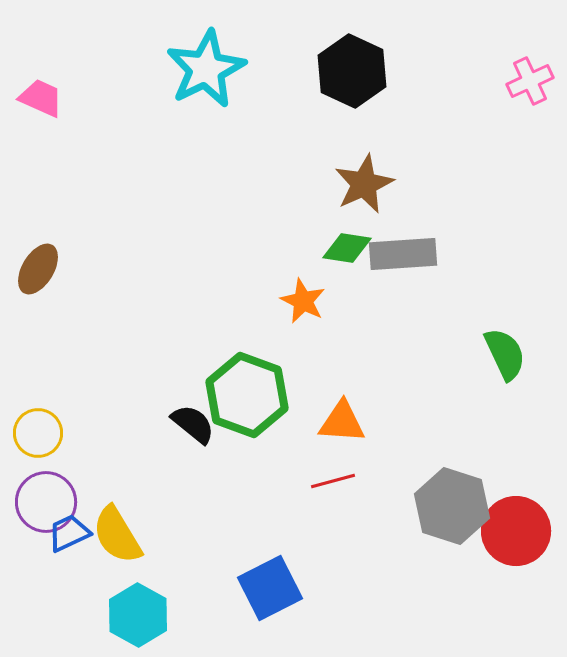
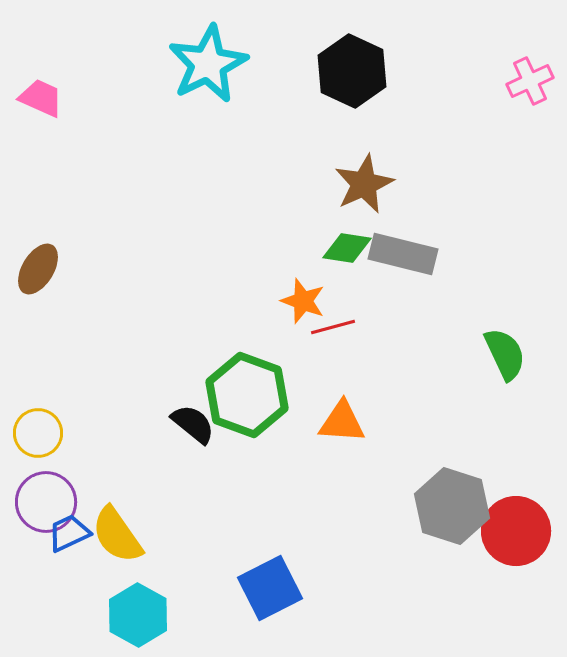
cyan star: moved 2 px right, 5 px up
gray rectangle: rotated 18 degrees clockwise
orange star: rotated 6 degrees counterclockwise
red line: moved 154 px up
yellow semicircle: rotated 4 degrees counterclockwise
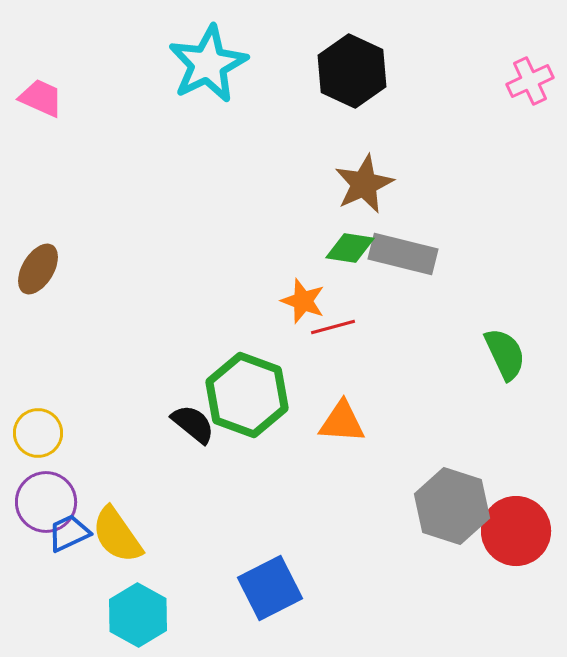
green diamond: moved 3 px right
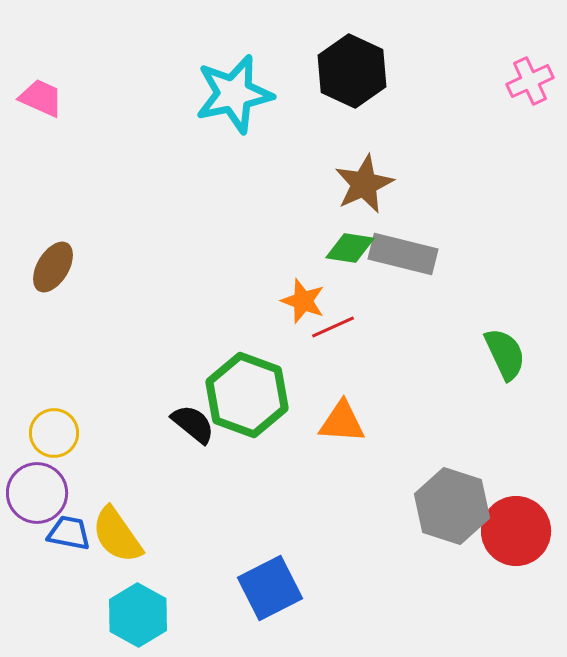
cyan star: moved 26 px right, 30 px down; rotated 14 degrees clockwise
brown ellipse: moved 15 px right, 2 px up
red line: rotated 9 degrees counterclockwise
yellow circle: moved 16 px right
purple circle: moved 9 px left, 9 px up
blue trapezoid: rotated 36 degrees clockwise
